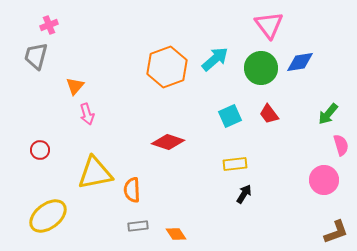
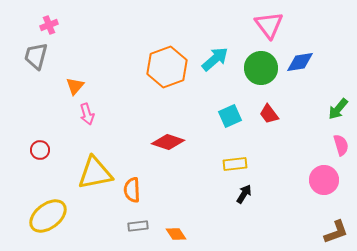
green arrow: moved 10 px right, 5 px up
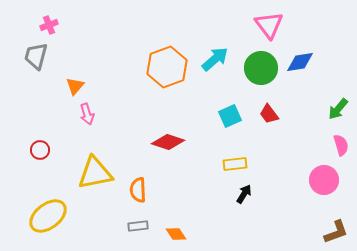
orange semicircle: moved 6 px right
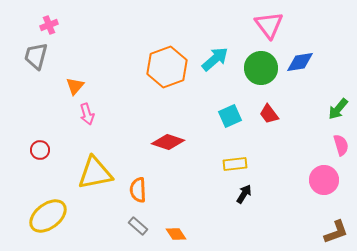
gray rectangle: rotated 48 degrees clockwise
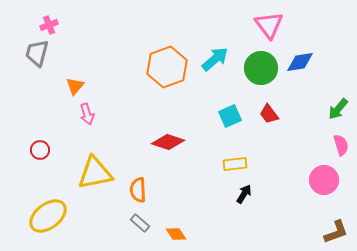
gray trapezoid: moved 1 px right, 3 px up
gray rectangle: moved 2 px right, 3 px up
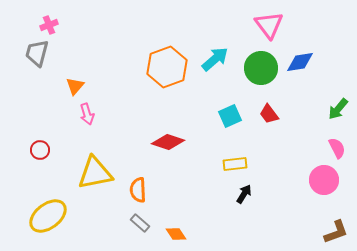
pink semicircle: moved 4 px left, 3 px down; rotated 10 degrees counterclockwise
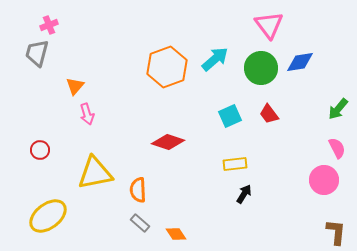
brown L-shape: rotated 64 degrees counterclockwise
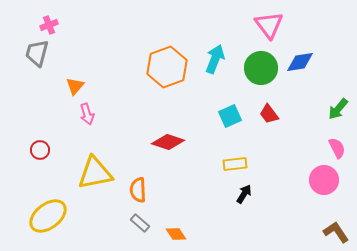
cyan arrow: rotated 28 degrees counterclockwise
brown L-shape: rotated 40 degrees counterclockwise
